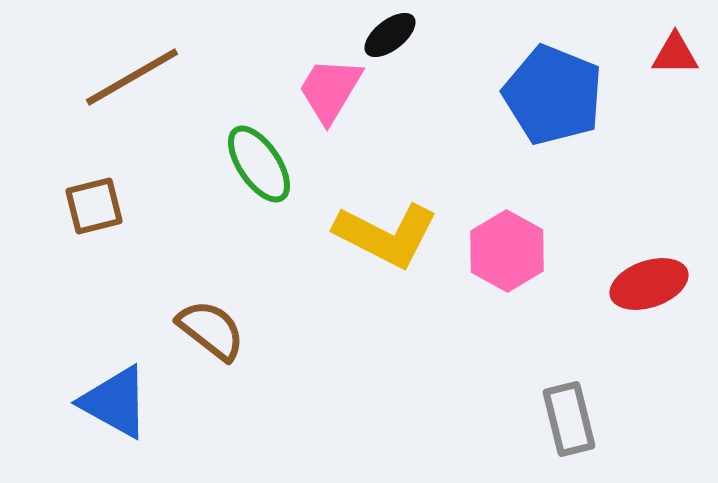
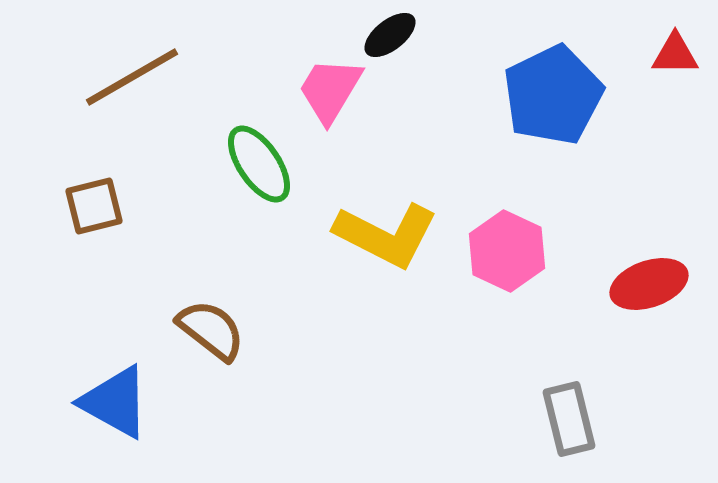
blue pentagon: rotated 24 degrees clockwise
pink hexagon: rotated 4 degrees counterclockwise
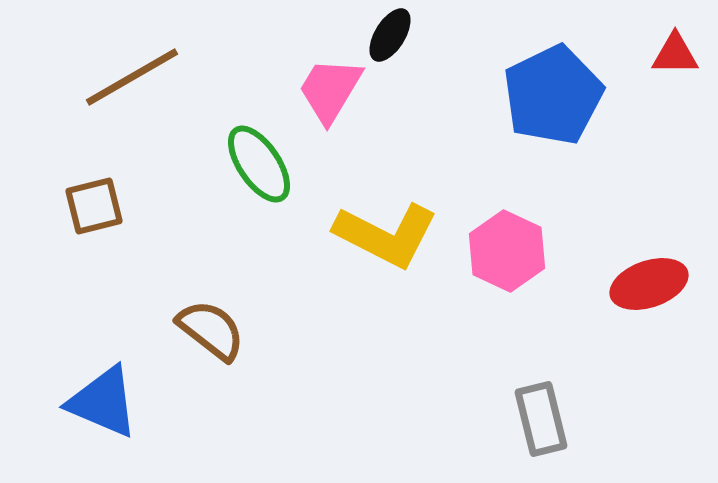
black ellipse: rotated 20 degrees counterclockwise
blue triangle: moved 12 px left; rotated 6 degrees counterclockwise
gray rectangle: moved 28 px left
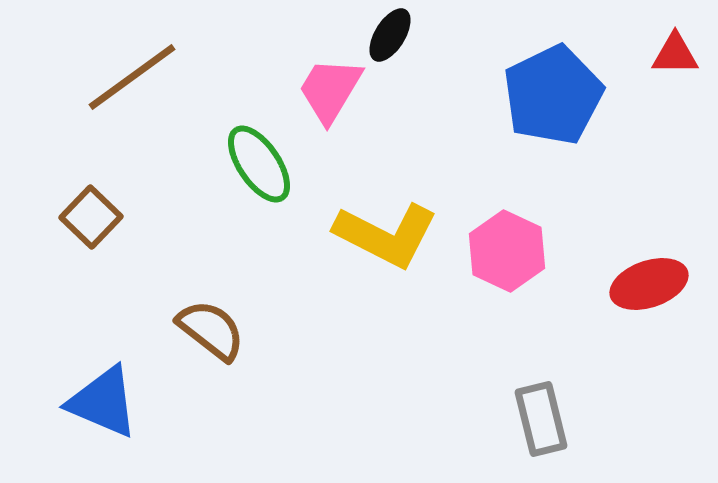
brown line: rotated 6 degrees counterclockwise
brown square: moved 3 px left, 11 px down; rotated 32 degrees counterclockwise
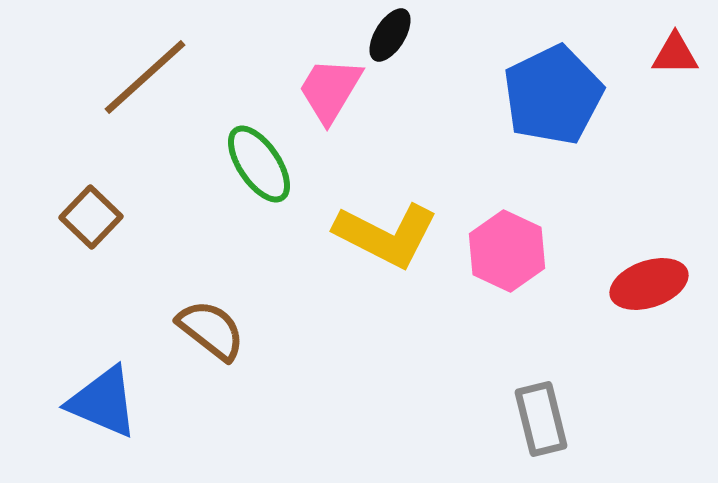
brown line: moved 13 px right; rotated 6 degrees counterclockwise
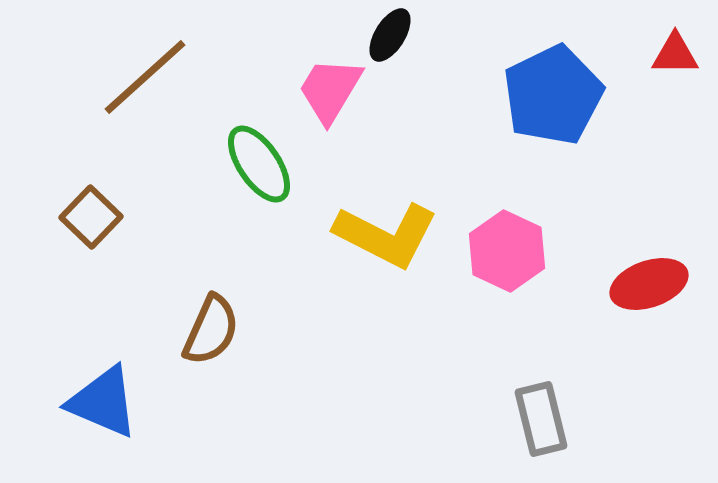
brown semicircle: rotated 76 degrees clockwise
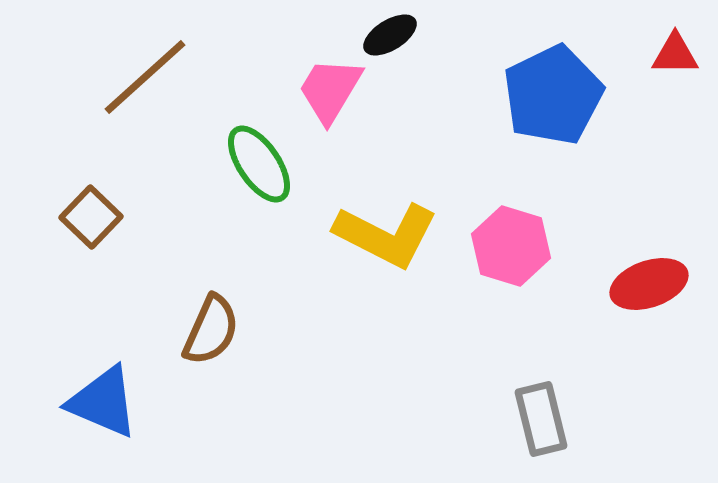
black ellipse: rotated 26 degrees clockwise
pink hexagon: moved 4 px right, 5 px up; rotated 8 degrees counterclockwise
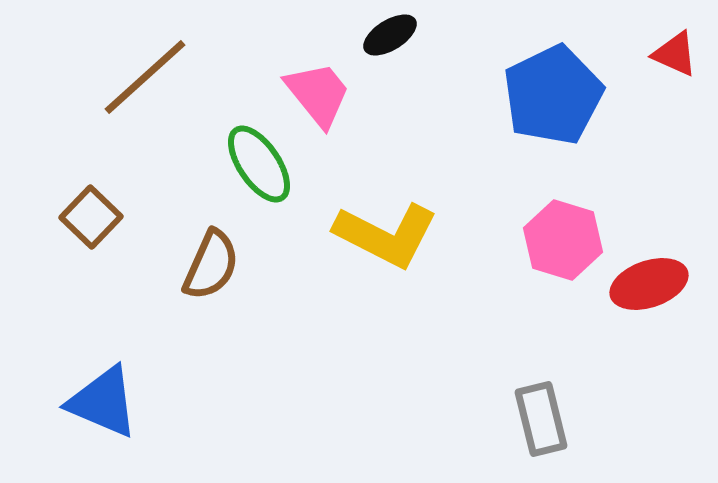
red triangle: rotated 24 degrees clockwise
pink trapezoid: moved 12 px left, 4 px down; rotated 110 degrees clockwise
pink hexagon: moved 52 px right, 6 px up
brown semicircle: moved 65 px up
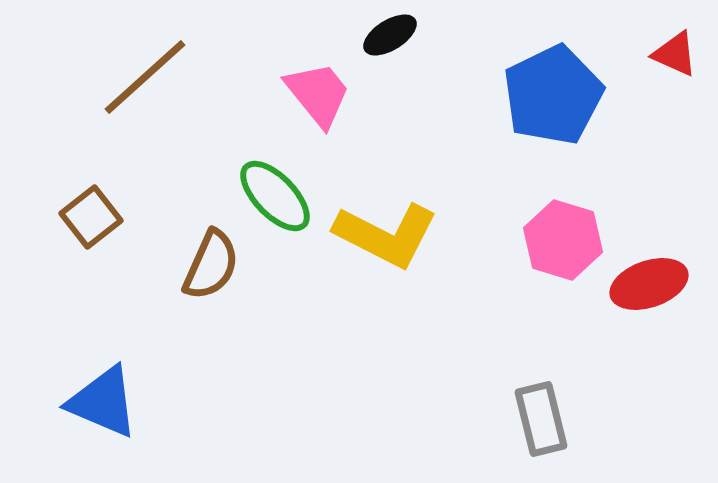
green ellipse: moved 16 px right, 32 px down; rotated 10 degrees counterclockwise
brown square: rotated 8 degrees clockwise
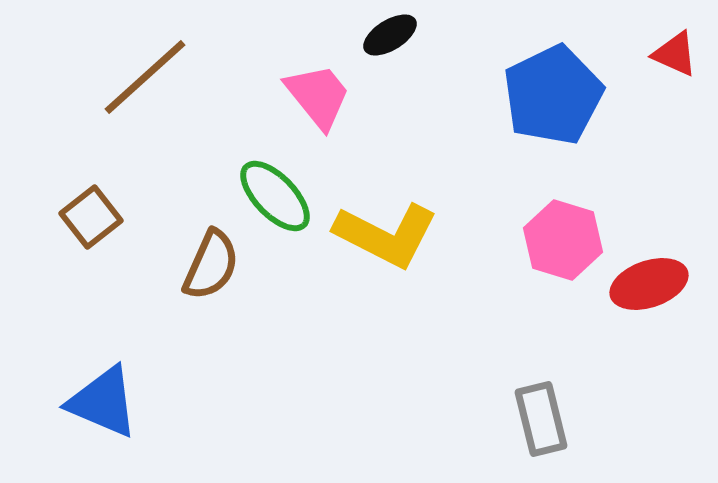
pink trapezoid: moved 2 px down
